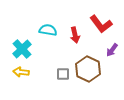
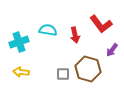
cyan cross: moved 3 px left, 7 px up; rotated 24 degrees clockwise
brown hexagon: rotated 10 degrees counterclockwise
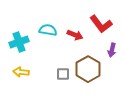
red arrow: rotated 56 degrees counterclockwise
purple arrow: rotated 24 degrees counterclockwise
brown hexagon: rotated 15 degrees clockwise
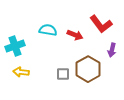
cyan cross: moved 4 px left, 4 px down
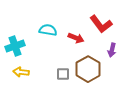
red arrow: moved 1 px right, 3 px down
